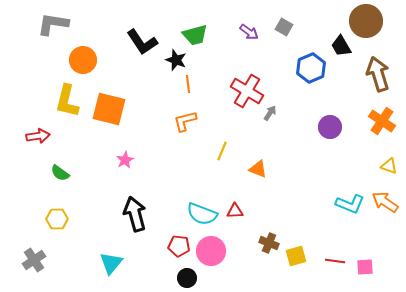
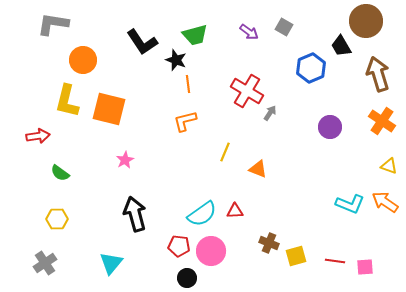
yellow line: moved 3 px right, 1 px down
cyan semicircle: rotated 56 degrees counterclockwise
gray cross: moved 11 px right, 3 px down
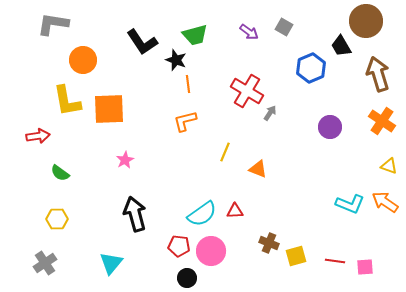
yellow L-shape: rotated 24 degrees counterclockwise
orange square: rotated 16 degrees counterclockwise
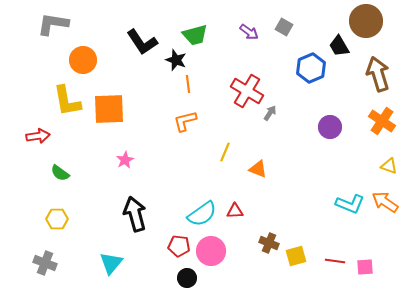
black trapezoid: moved 2 px left
gray cross: rotated 35 degrees counterclockwise
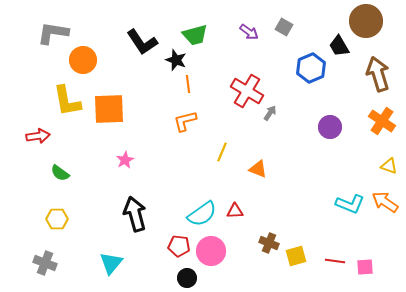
gray L-shape: moved 9 px down
yellow line: moved 3 px left
